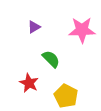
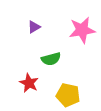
pink star: rotated 8 degrees counterclockwise
green semicircle: rotated 120 degrees clockwise
yellow pentagon: moved 2 px right, 1 px up; rotated 15 degrees counterclockwise
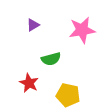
purple triangle: moved 1 px left, 2 px up
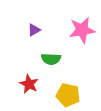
purple triangle: moved 1 px right, 5 px down
green semicircle: rotated 18 degrees clockwise
red star: moved 1 px down
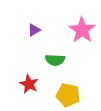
pink star: rotated 28 degrees counterclockwise
green semicircle: moved 4 px right, 1 px down
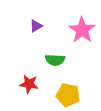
purple triangle: moved 2 px right, 4 px up
red star: rotated 18 degrees counterclockwise
